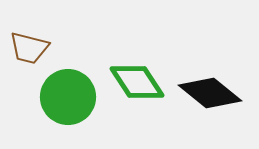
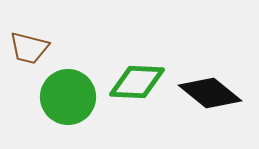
green diamond: rotated 54 degrees counterclockwise
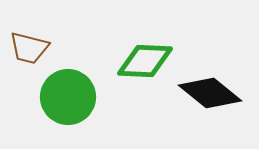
green diamond: moved 8 px right, 21 px up
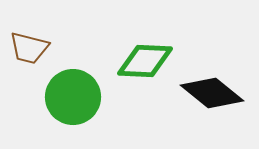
black diamond: moved 2 px right
green circle: moved 5 px right
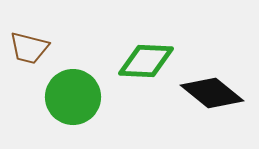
green diamond: moved 1 px right
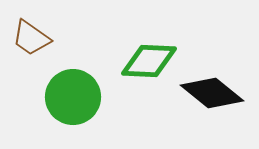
brown trapezoid: moved 2 px right, 10 px up; rotated 21 degrees clockwise
green diamond: moved 3 px right
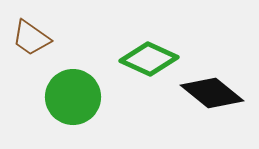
green diamond: moved 2 px up; rotated 22 degrees clockwise
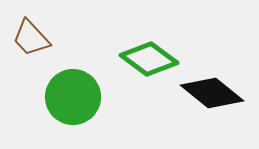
brown trapezoid: rotated 12 degrees clockwise
green diamond: rotated 12 degrees clockwise
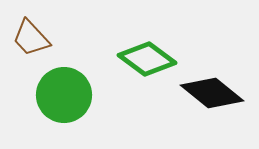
green diamond: moved 2 px left
green circle: moved 9 px left, 2 px up
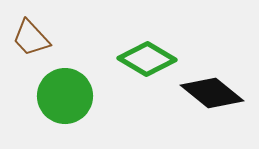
green diamond: rotated 6 degrees counterclockwise
green circle: moved 1 px right, 1 px down
